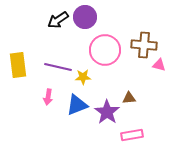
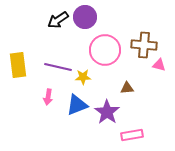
brown triangle: moved 2 px left, 10 px up
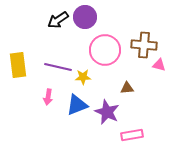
purple star: rotated 10 degrees counterclockwise
